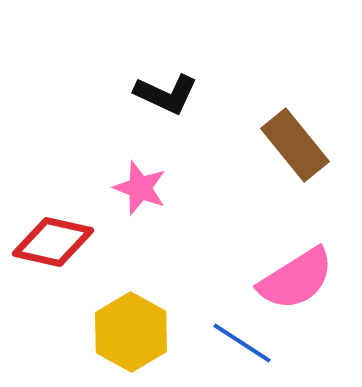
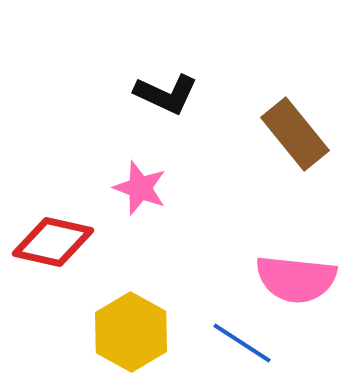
brown rectangle: moved 11 px up
pink semicircle: rotated 38 degrees clockwise
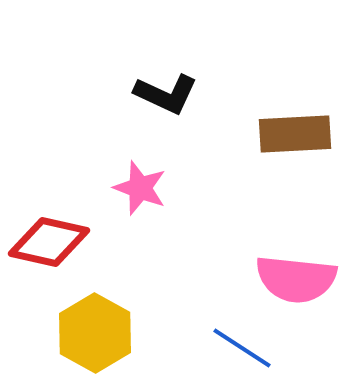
brown rectangle: rotated 54 degrees counterclockwise
red diamond: moved 4 px left
yellow hexagon: moved 36 px left, 1 px down
blue line: moved 5 px down
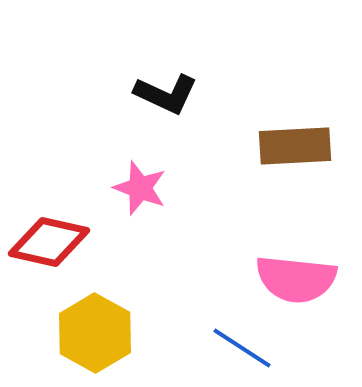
brown rectangle: moved 12 px down
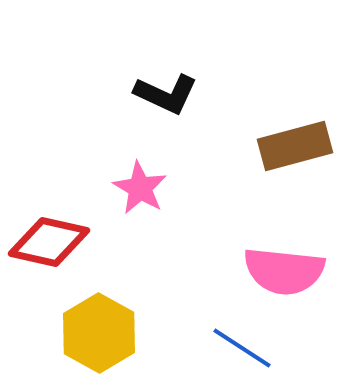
brown rectangle: rotated 12 degrees counterclockwise
pink star: rotated 10 degrees clockwise
pink semicircle: moved 12 px left, 8 px up
yellow hexagon: moved 4 px right
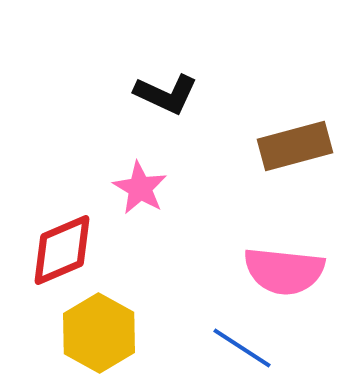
red diamond: moved 13 px right, 8 px down; rotated 36 degrees counterclockwise
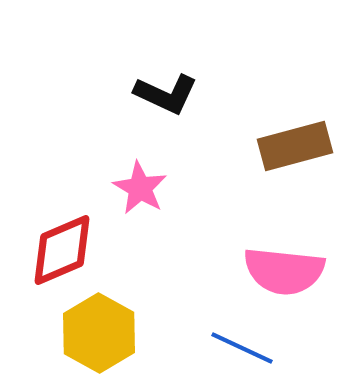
blue line: rotated 8 degrees counterclockwise
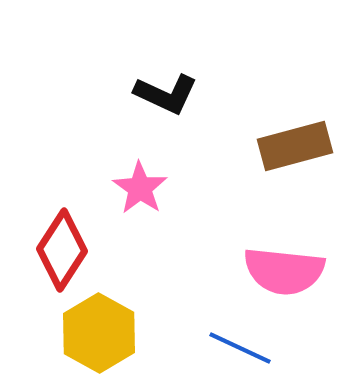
pink star: rotated 4 degrees clockwise
red diamond: rotated 34 degrees counterclockwise
blue line: moved 2 px left
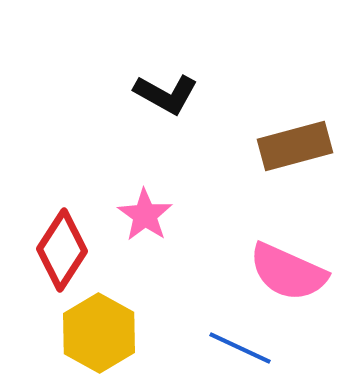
black L-shape: rotated 4 degrees clockwise
pink star: moved 5 px right, 27 px down
pink semicircle: moved 4 px right, 1 px down; rotated 18 degrees clockwise
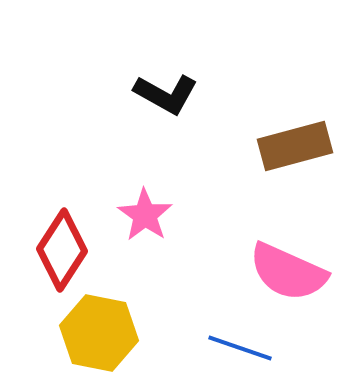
yellow hexagon: rotated 18 degrees counterclockwise
blue line: rotated 6 degrees counterclockwise
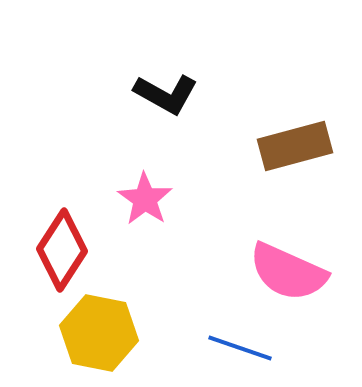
pink star: moved 16 px up
